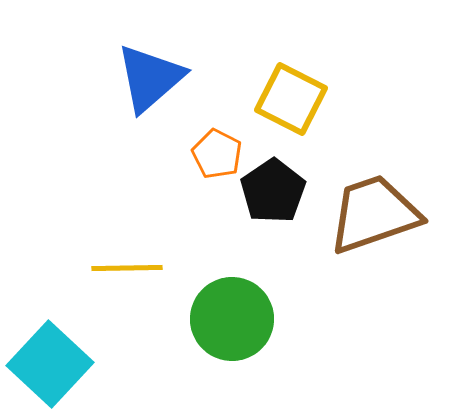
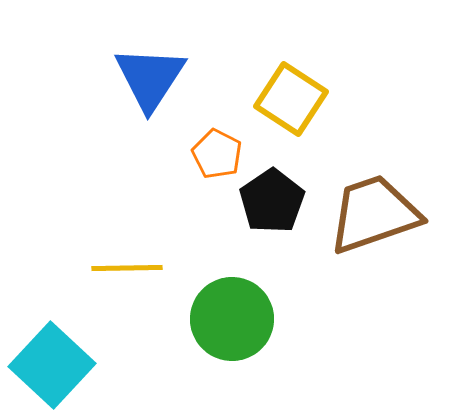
blue triangle: rotated 16 degrees counterclockwise
yellow square: rotated 6 degrees clockwise
black pentagon: moved 1 px left, 10 px down
cyan square: moved 2 px right, 1 px down
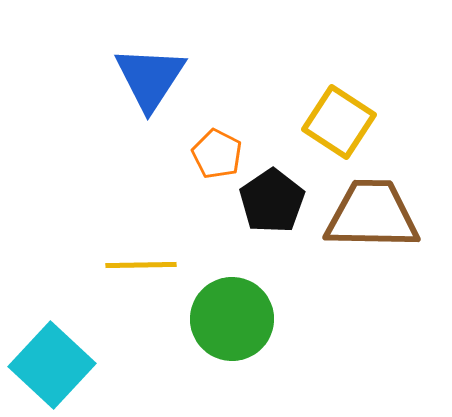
yellow square: moved 48 px right, 23 px down
brown trapezoid: moved 2 px left, 1 px down; rotated 20 degrees clockwise
yellow line: moved 14 px right, 3 px up
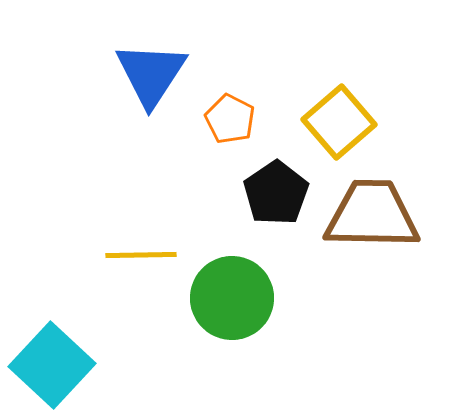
blue triangle: moved 1 px right, 4 px up
yellow square: rotated 16 degrees clockwise
orange pentagon: moved 13 px right, 35 px up
black pentagon: moved 4 px right, 8 px up
yellow line: moved 10 px up
green circle: moved 21 px up
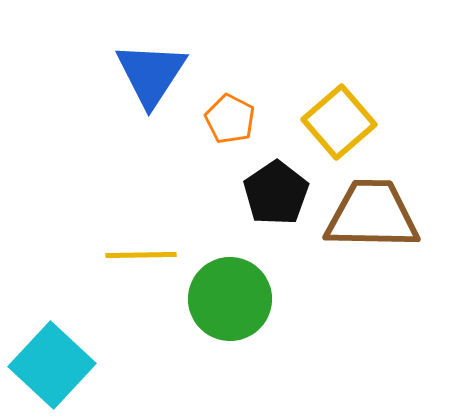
green circle: moved 2 px left, 1 px down
